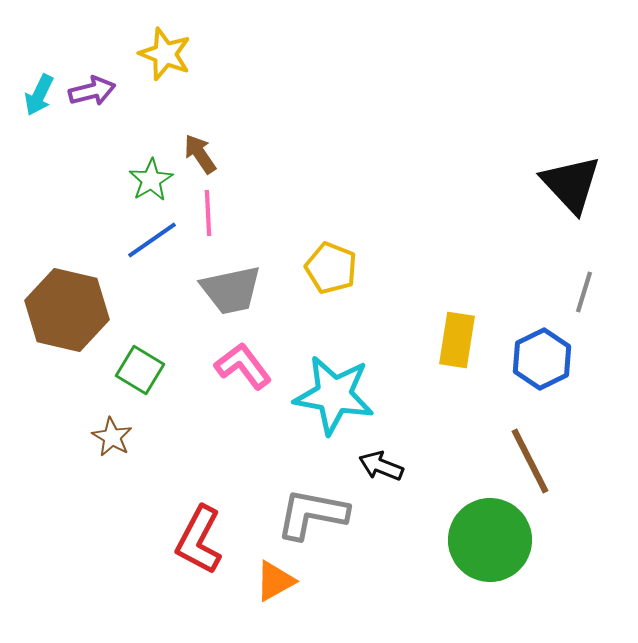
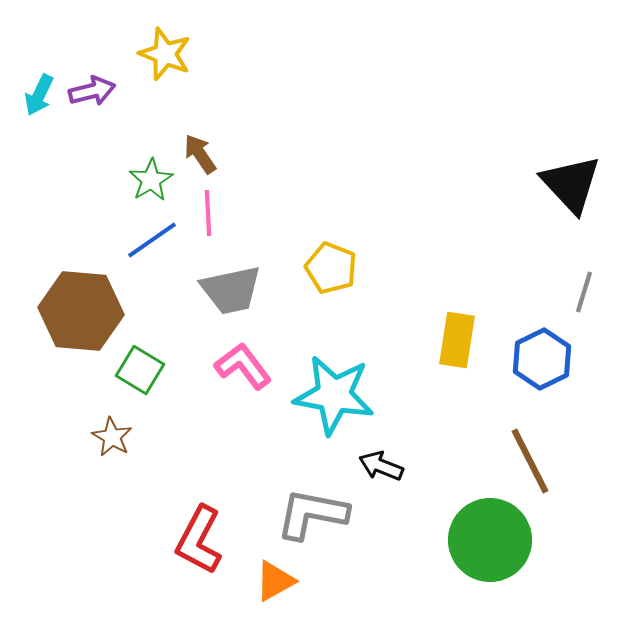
brown hexagon: moved 14 px right, 1 px down; rotated 8 degrees counterclockwise
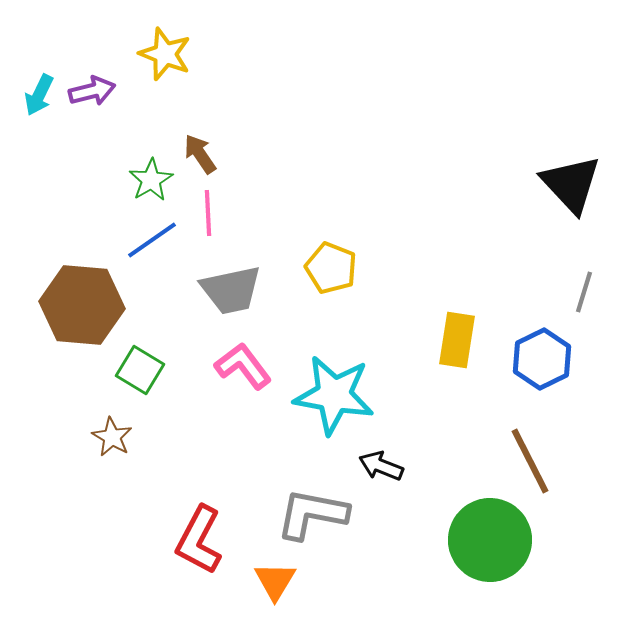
brown hexagon: moved 1 px right, 6 px up
orange triangle: rotated 30 degrees counterclockwise
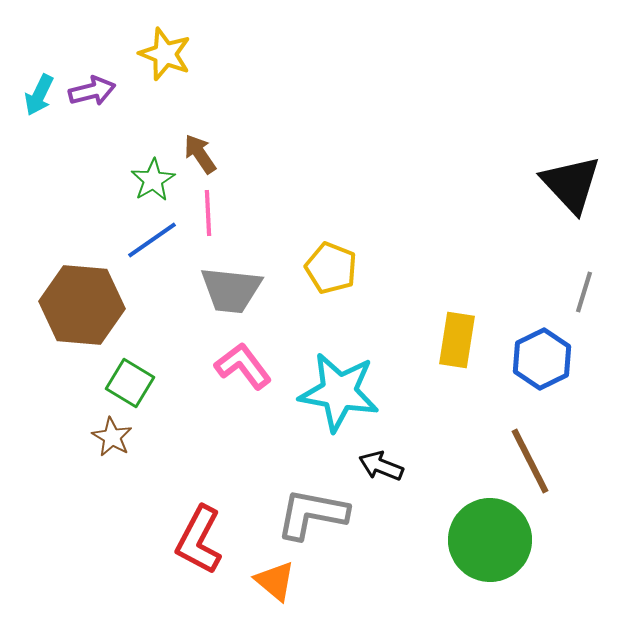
green star: moved 2 px right
gray trapezoid: rotated 18 degrees clockwise
green square: moved 10 px left, 13 px down
cyan star: moved 5 px right, 3 px up
orange triangle: rotated 21 degrees counterclockwise
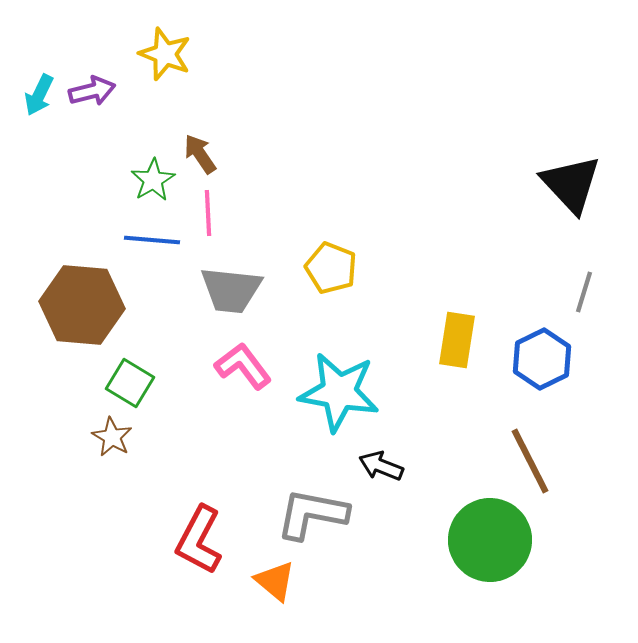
blue line: rotated 40 degrees clockwise
